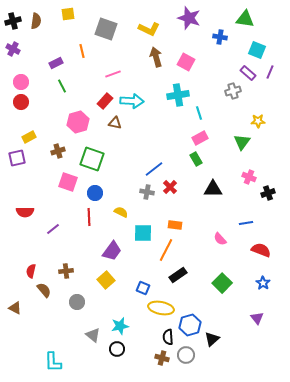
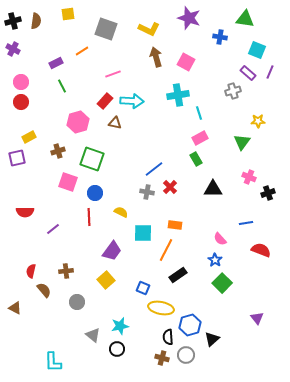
orange line at (82, 51): rotated 72 degrees clockwise
blue star at (263, 283): moved 48 px left, 23 px up
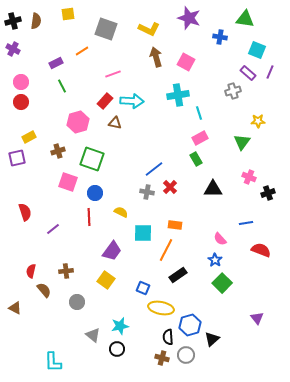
red semicircle at (25, 212): rotated 108 degrees counterclockwise
yellow square at (106, 280): rotated 12 degrees counterclockwise
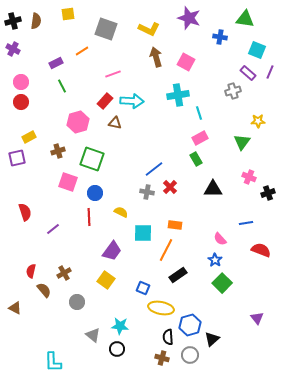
brown cross at (66, 271): moved 2 px left, 2 px down; rotated 24 degrees counterclockwise
cyan star at (120, 326): rotated 18 degrees clockwise
gray circle at (186, 355): moved 4 px right
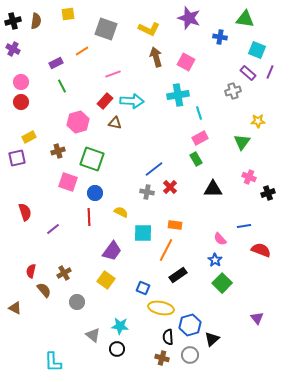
blue line at (246, 223): moved 2 px left, 3 px down
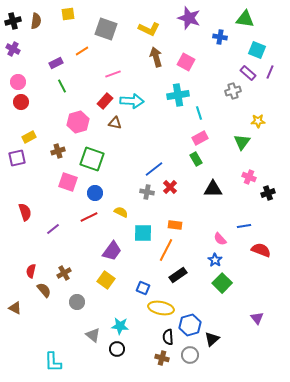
pink circle at (21, 82): moved 3 px left
red line at (89, 217): rotated 66 degrees clockwise
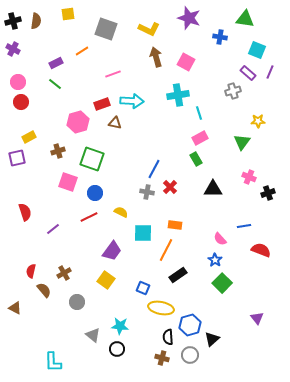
green line at (62, 86): moved 7 px left, 2 px up; rotated 24 degrees counterclockwise
red rectangle at (105, 101): moved 3 px left, 3 px down; rotated 28 degrees clockwise
blue line at (154, 169): rotated 24 degrees counterclockwise
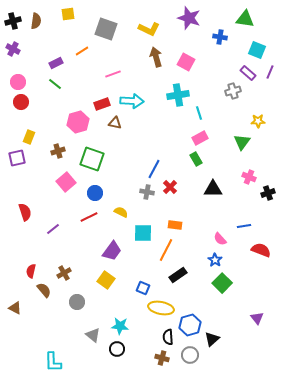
yellow rectangle at (29, 137): rotated 40 degrees counterclockwise
pink square at (68, 182): moved 2 px left; rotated 30 degrees clockwise
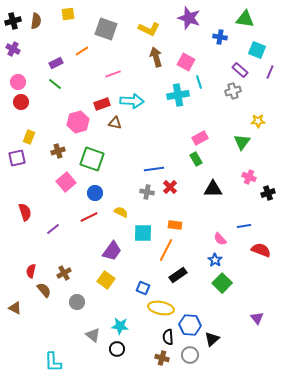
purple rectangle at (248, 73): moved 8 px left, 3 px up
cyan line at (199, 113): moved 31 px up
blue line at (154, 169): rotated 54 degrees clockwise
blue hexagon at (190, 325): rotated 20 degrees clockwise
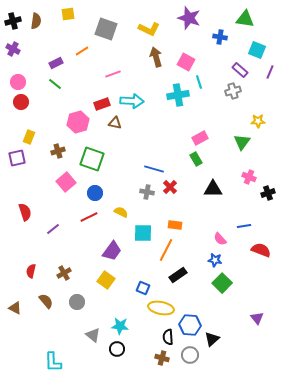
blue line at (154, 169): rotated 24 degrees clockwise
blue star at (215, 260): rotated 24 degrees counterclockwise
brown semicircle at (44, 290): moved 2 px right, 11 px down
